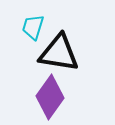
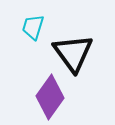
black triangle: moved 14 px right; rotated 45 degrees clockwise
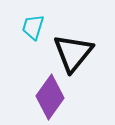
black triangle: rotated 15 degrees clockwise
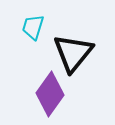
purple diamond: moved 3 px up
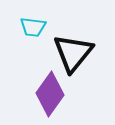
cyan trapezoid: rotated 100 degrees counterclockwise
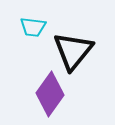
black triangle: moved 2 px up
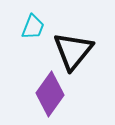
cyan trapezoid: rotated 76 degrees counterclockwise
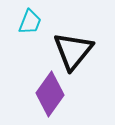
cyan trapezoid: moved 3 px left, 5 px up
